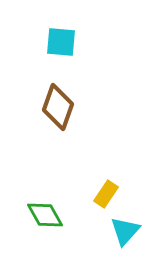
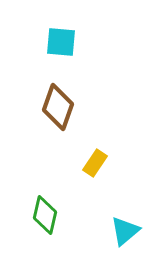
yellow rectangle: moved 11 px left, 31 px up
green diamond: rotated 42 degrees clockwise
cyan triangle: rotated 8 degrees clockwise
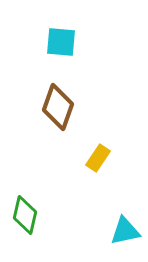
yellow rectangle: moved 3 px right, 5 px up
green diamond: moved 20 px left
cyan triangle: rotated 28 degrees clockwise
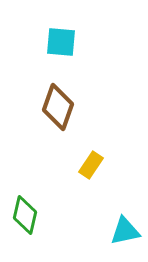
yellow rectangle: moved 7 px left, 7 px down
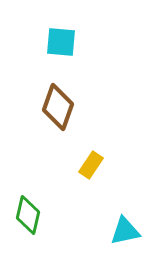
green diamond: moved 3 px right
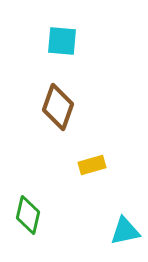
cyan square: moved 1 px right, 1 px up
yellow rectangle: moved 1 px right; rotated 40 degrees clockwise
